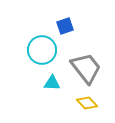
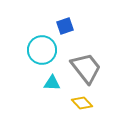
yellow diamond: moved 5 px left
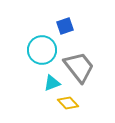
gray trapezoid: moved 7 px left, 1 px up
cyan triangle: rotated 24 degrees counterclockwise
yellow diamond: moved 14 px left
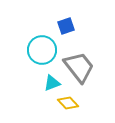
blue square: moved 1 px right
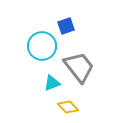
cyan circle: moved 4 px up
yellow diamond: moved 4 px down
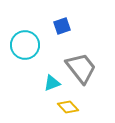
blue square: moved 4 px left
cyan circle: moved 17 px left, 1 px up
gray trapezoid: moved 2 px right, 1 px down
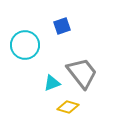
gray trapezoid: moved 1 px right, 5 px down
yellow diamond: rotated 30 degrees counterclockwise
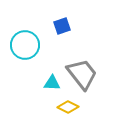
gray trapezoid: moved 1 px down
cyan triangle: rotated 24 degrees clockwise
yellow diamond: rotated 10 degrees clockwise
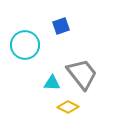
blue square: moved 1 px left
